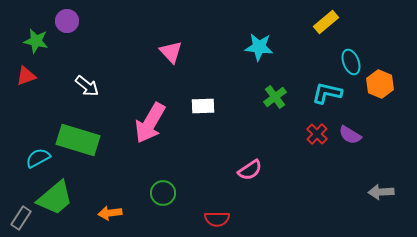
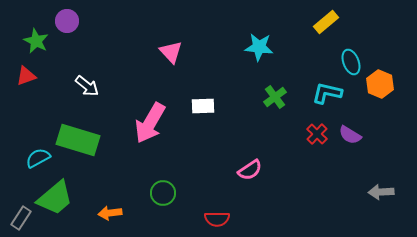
green star: rotated 15 degrees clockwise
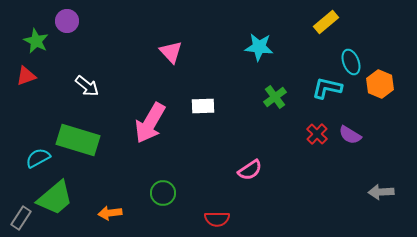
cyan L-shape: moved 5 px up
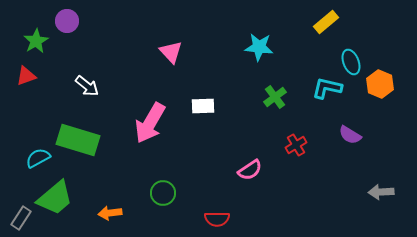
green star: rotated 15 degrees clockwise
red cross: moved 21 px left, 11 px down; rotated 15 degrees clockwise
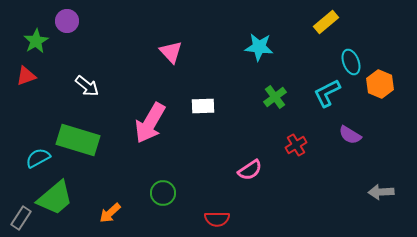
cyan L-shape: moved 5 px down; rotated 40 degrees counterclockwise
orange arrow: rotated 35 degrees counterclockwise
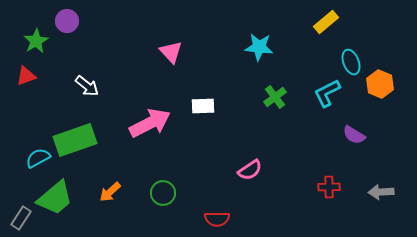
pink arrow: rotated 147 degrees counterclockwise
purple semicircle: moved 4 px right
green rectangle: moved 3 px left; rotated 36 degrees counterclockwise
red cross: moved 33 px right, 42 px down; rotated 30 degrees clockwise
orange arrow: moved 21 px up
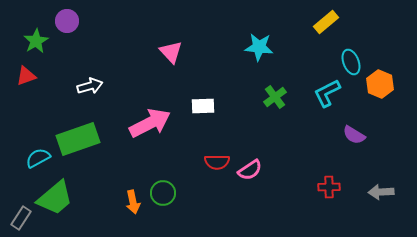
white arrow: moved 3 px right; rotated 55 degrees counterclockwise
green rectangle: moved 3 px right, 1 px up
orange arrow: moved 23 px right, 10 px down; rotated 60 degrees counterclockwise
red semicircle: moved 57 px up
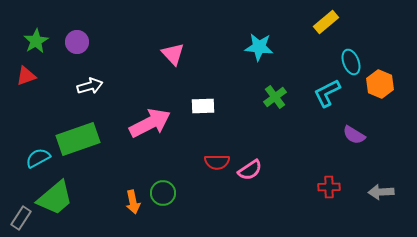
purple circle: moved 10 px right, 21 px down
pink triangle: moved 2 px right, 2 px down
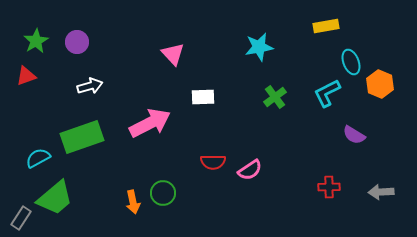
yellow rectangle: moved 4 px down; rotated 30 degrees clockwise
cyan star: rotated 16 degrees counterclockwise
white rectangle: moved 9 px up
green rectangle: moved 4 px right, 2 px up
red semicircle: moved 4 px left
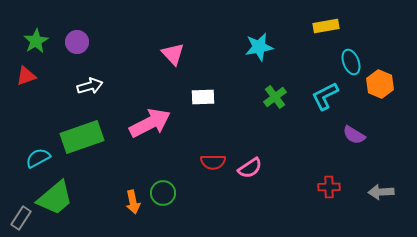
cyan L-shape: moved 2 px left, 3 px down
pink semicircle: moved 2 px up
